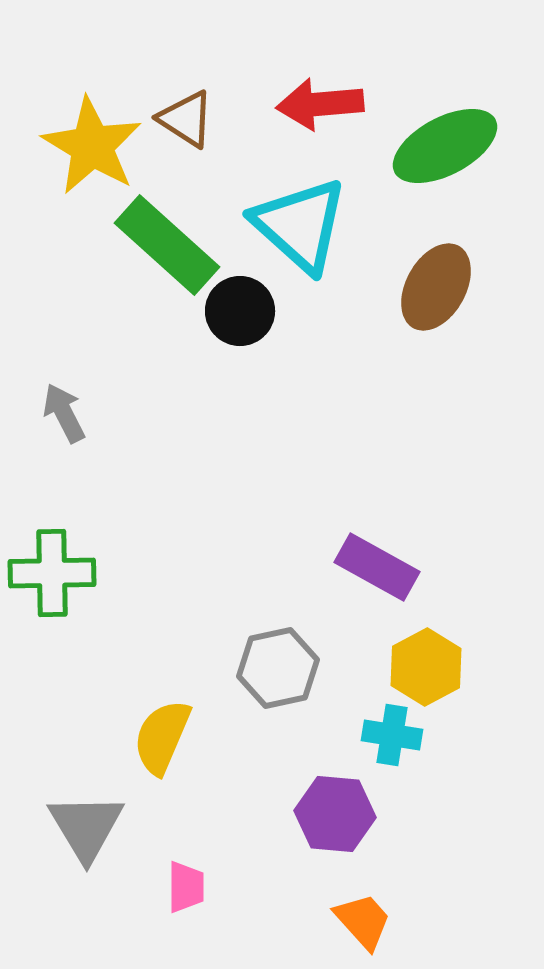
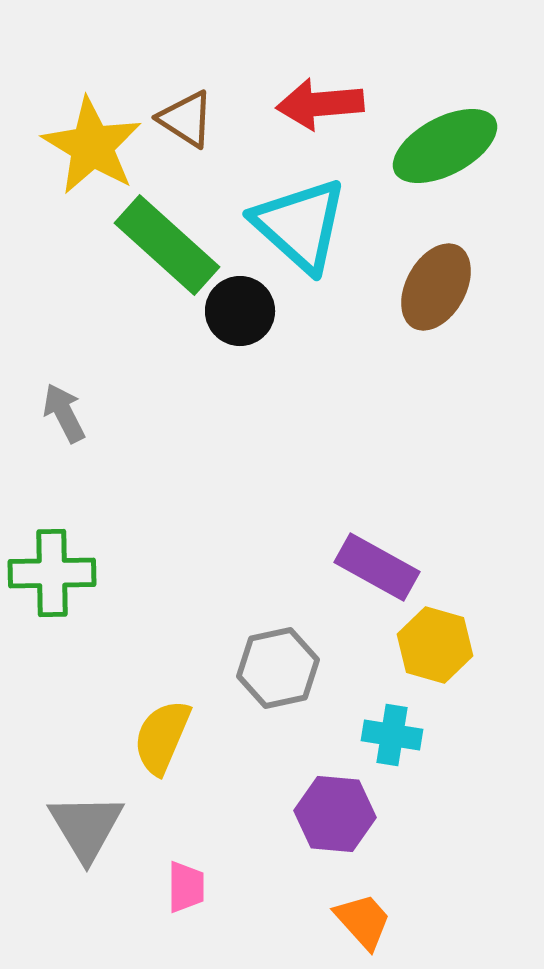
yellow hexagon: moved 9 px right, 22 px up; rotated 16 degrees counterclockwise
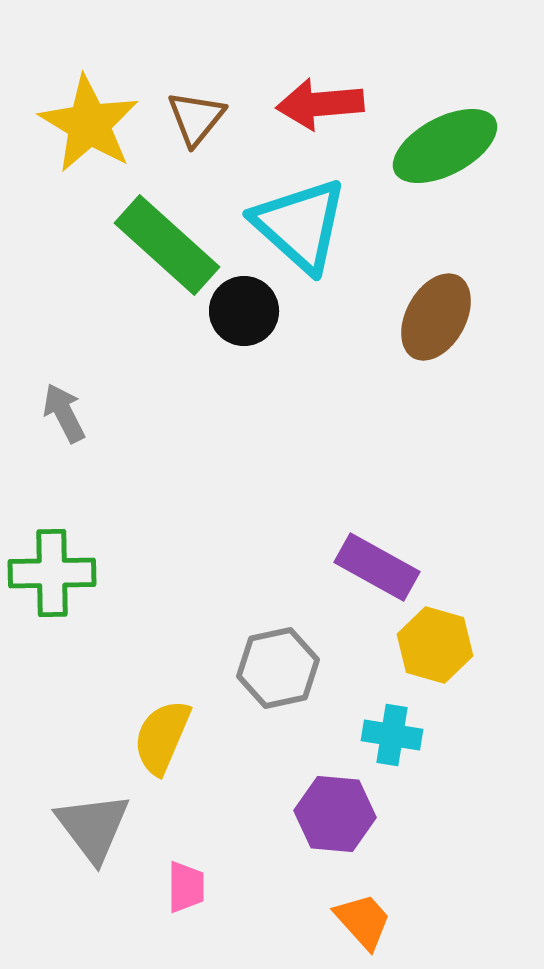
brown triangle: moved 10 px right, 1 px up; rotated 36 degrees clockwise
yellow star: moved 3 px left, 22 px up
brown ellipse: moved 30 px down
black circle: moved 4 px right
gray triangle: moved 7 px right; rotated 6 degrees counterclockwise
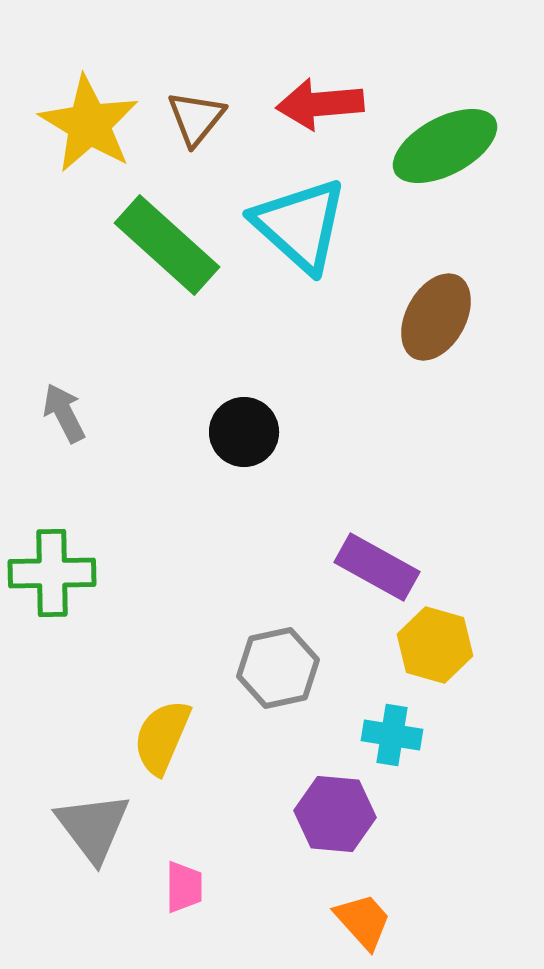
black circle: moved 121 px down
pink trapezoid: moved 2 px left
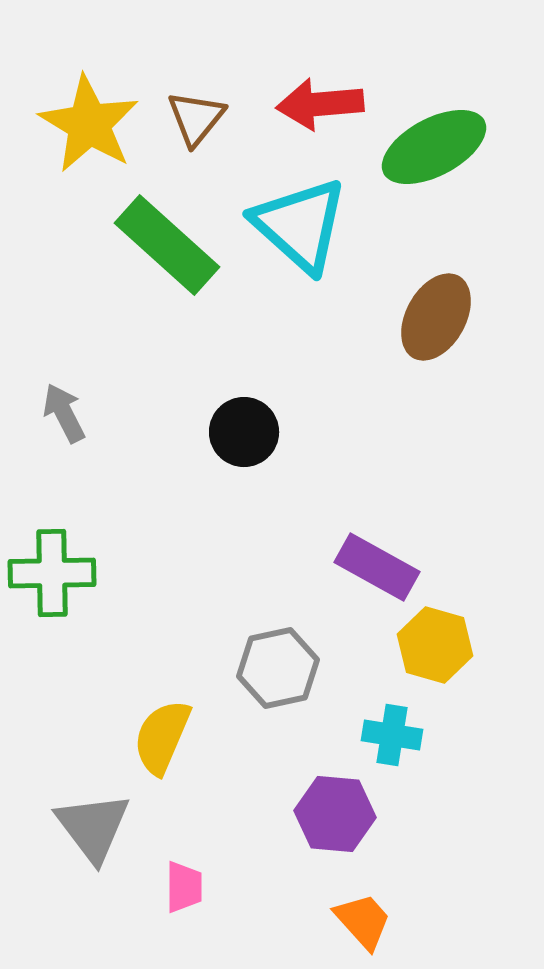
green ellipse: moved 11 px left, 1 px down
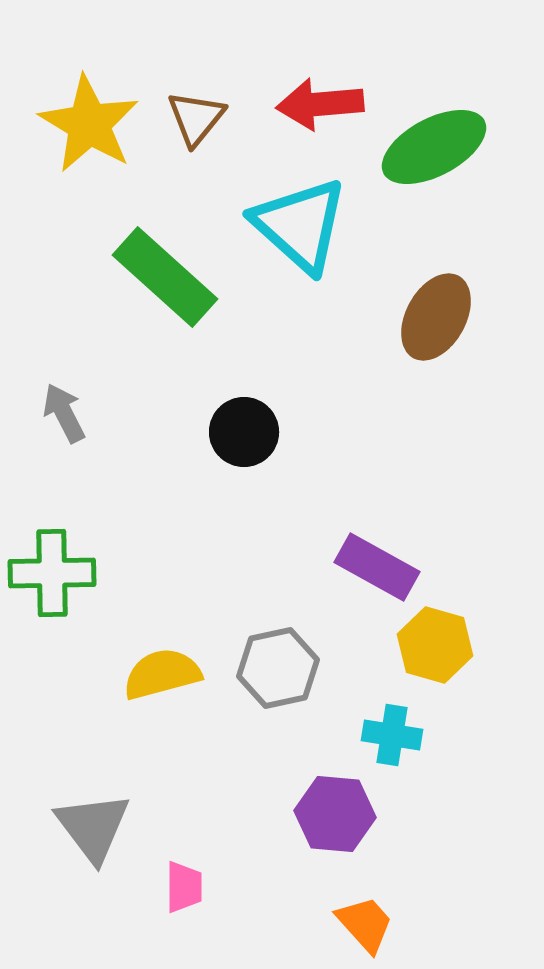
green rectangle: moved 2 px left, 32 px down
yellow semicircle: moved 63 px up; rotated 52 degrees clockwise
orange trapezoid: moved 2 px right, 3 px down
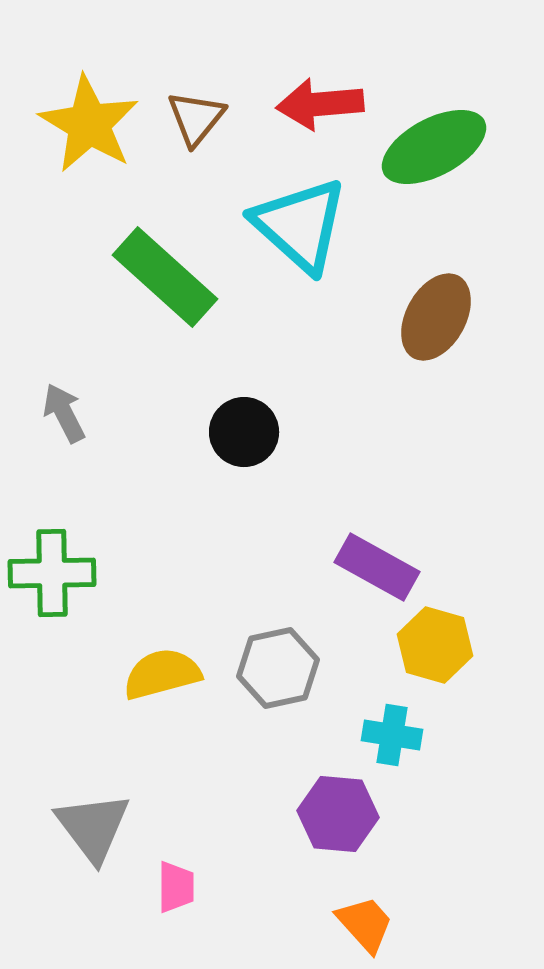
purple hexagon: moved 3 px right
pink trapezoid: moved 8 px left
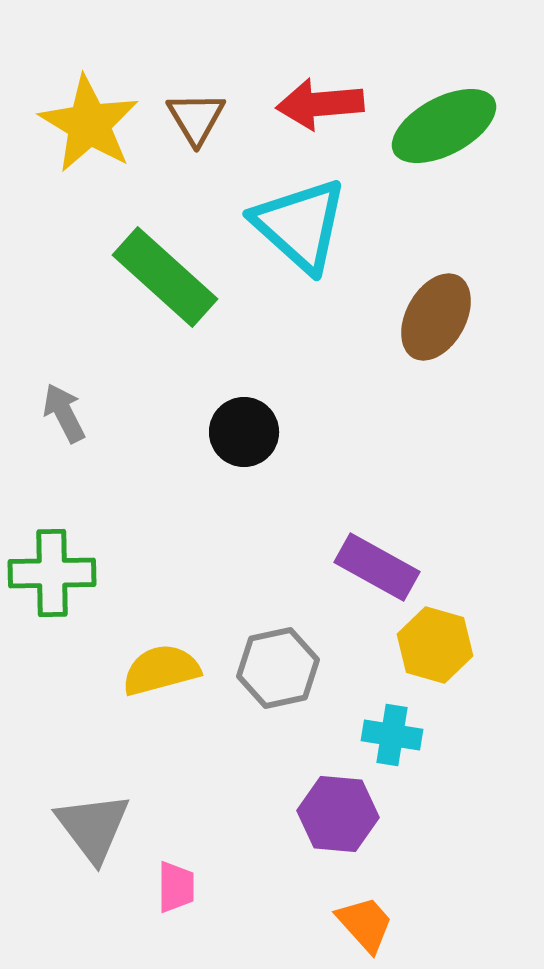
brown triangle: rotated 10 degrees counterclockwise
green ellipse: moved 10 px right, 21 px up
yellow semicircle: moved 1 px left, 4 px up
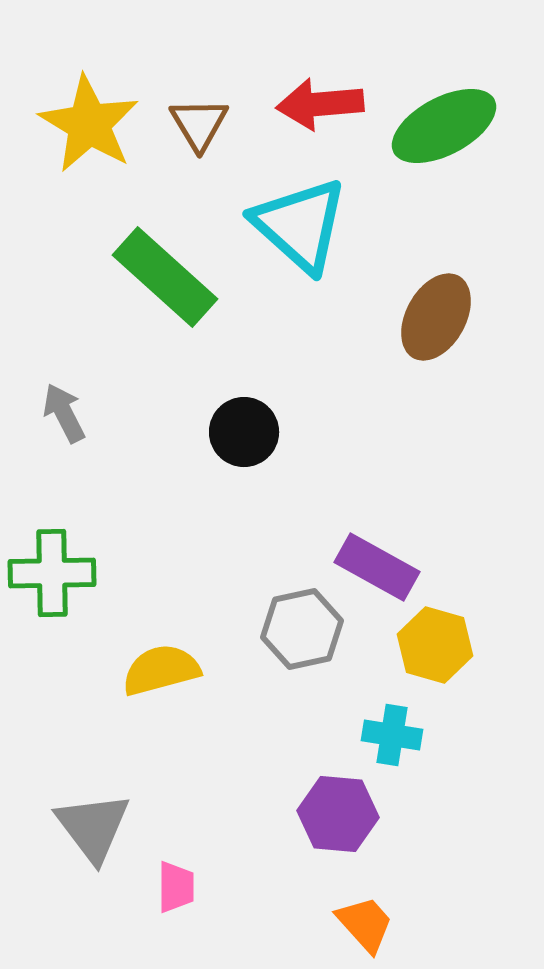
brown triangle: moved 3 px right, 6 px down
gray hexagon: moved 24 px right, 39 px up
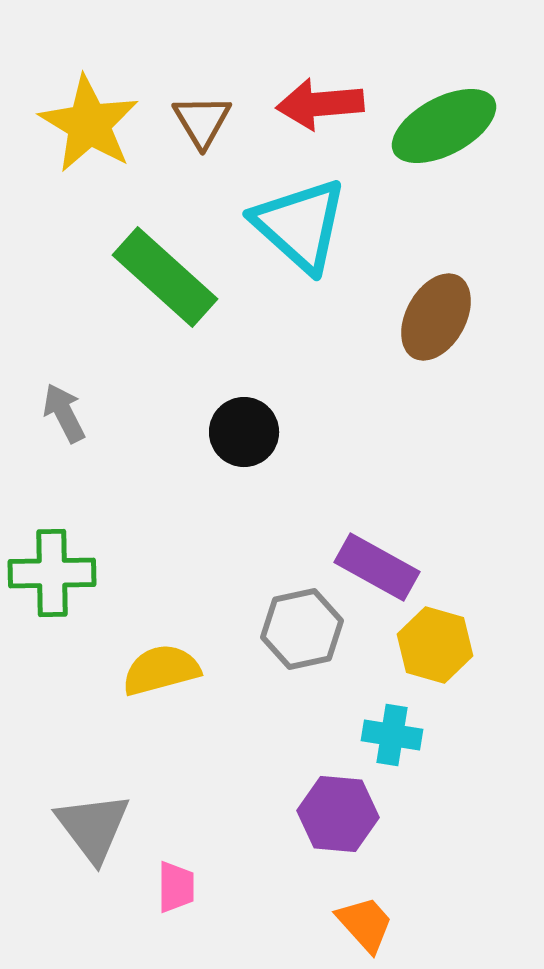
brown triangle: moved 3 px right, 3 px up
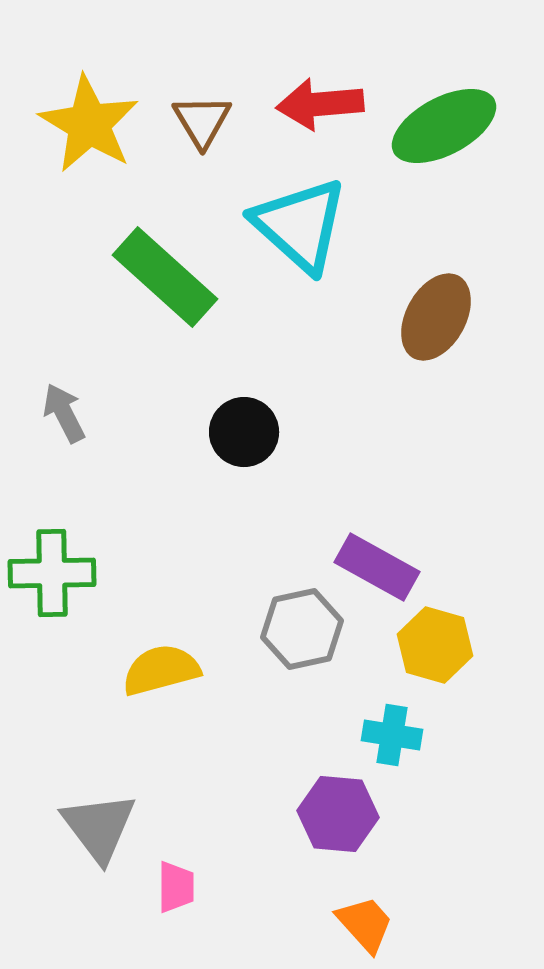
gray triangle: moved 6 px right
